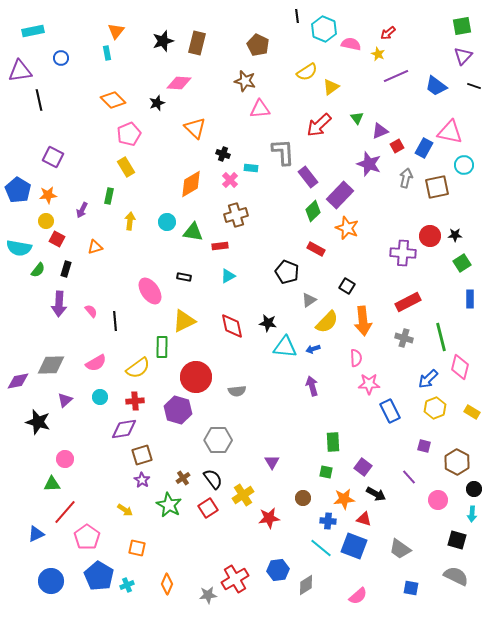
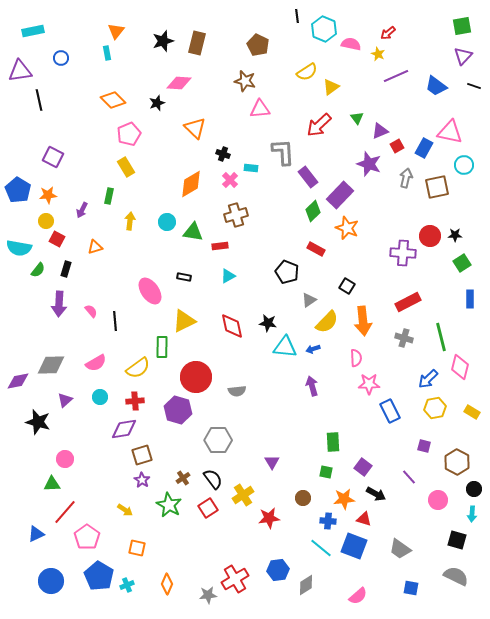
yellow hexagon at (435, 408): rotated 10 degrees clockwise
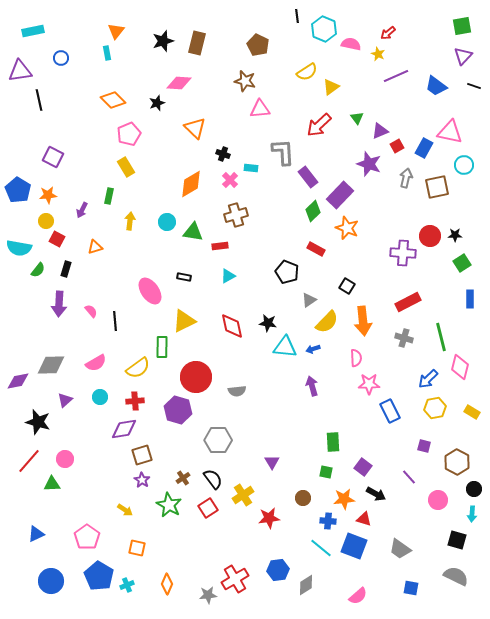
red line at (65, 512): moved 36 px left, 51 px up
